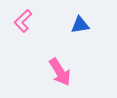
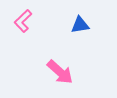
pink arrow: rotated 16 degrees counterclockwise
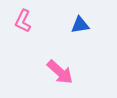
pink L-shape: rotated 20 degrees counterclockwise
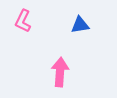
pink arrow: rotated 128 degrees counterclockwise
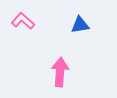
pink L-shape: rotated 105 degrees clockwise
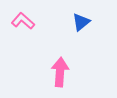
blue triangle: moved 1 px right, 3 px up; rotated 30 degrees counterclockwise
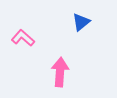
pink L-shape: moved 17 px down
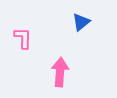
pink L-shape: rotated 50 degrees clockwise
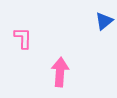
blue triangle: moved 23 px right, 1 px up
